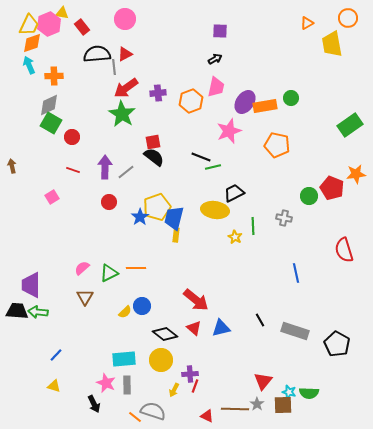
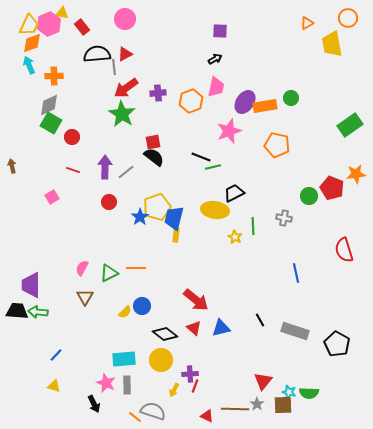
pink semicircle at (82, 268): rotated 21 degrees counterclockwise
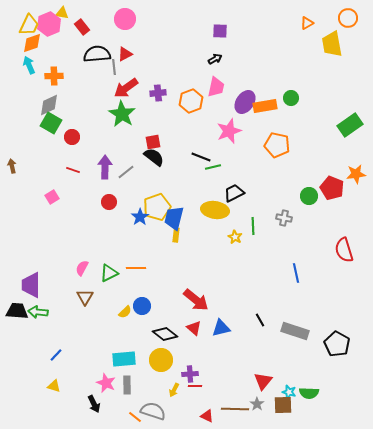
red line at (195, 386): rotated 72 degrees clockwise
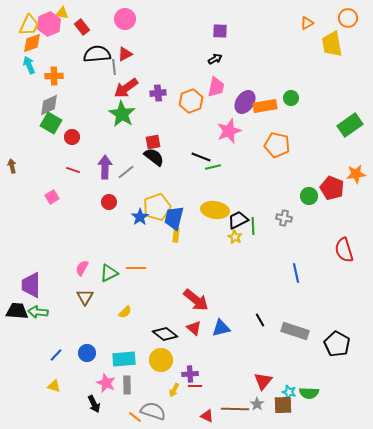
black trapezoid at (234, 193): moved 4 px right, 27 px down
blue circle at (142, 306): moved 55 px left, 47 px down
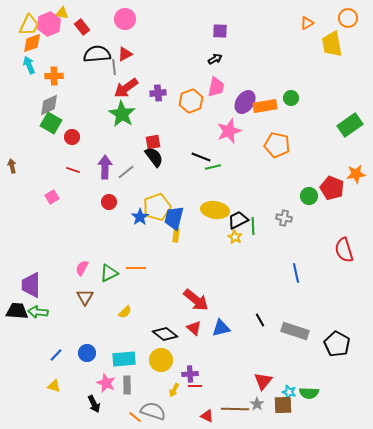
black semicircle at (154, 157): rotated 15 degrees clockwise
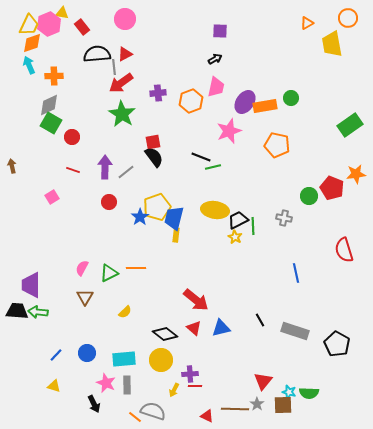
red arrow at (126, 88): moved 5 px left, 5 px up
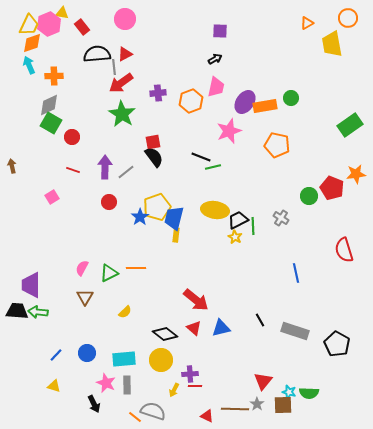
gray cross at (284, 218): moved 3 px left; rotated 21 degrees clockwise
